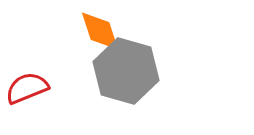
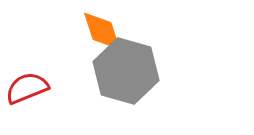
orange diamond: moved 2 px right
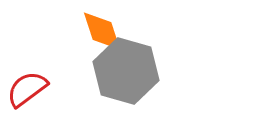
red semicircle: moved 1 px down; rotated 15 degrees counterclockwise
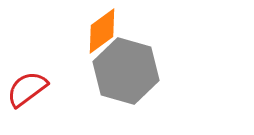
orange diamond: rotated 72 degrees clockwise
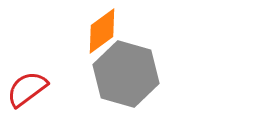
gray hexagon: moved 3 px down
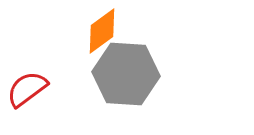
gray hexagon: rotated 12 degrees counterclockwise
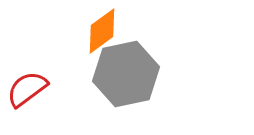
gray hexagon: rotated 16 degrees counterclockwise
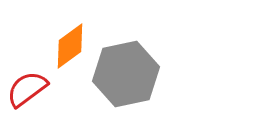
orange diamond: moved 32 px left, 15 px down
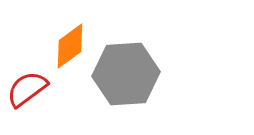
gray hexagon: rotated 8 degrees clockwise
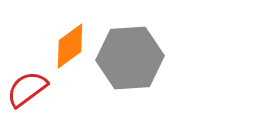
gray hexagon: moved 4 px right, 16 px up
